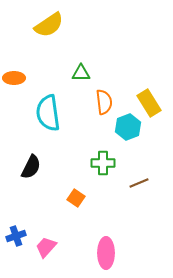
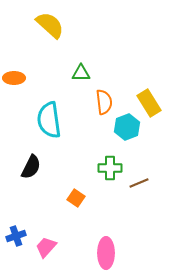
yellow semicircle: moved 1 px right; rotated 104 degrees counterclockwise
cyan semicircle: moved 1 px right, 7 px down
cyan hexagon: moved 1 px left
green cross: moved 7 px right, 5 px down
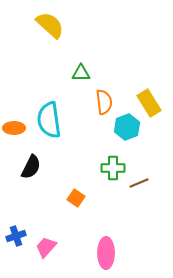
orange ellipse: moved 50 px down
green cross: moved 3 px right
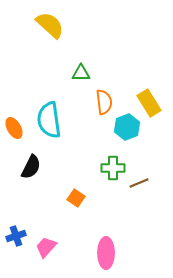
orange ellipse: rotated 60 degrees clockwise
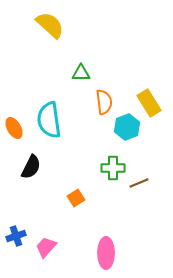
orange square: rotated 24 degrees clockwise
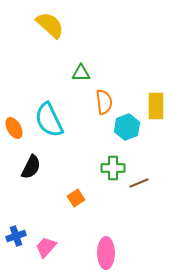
yellow rectangle: moved 7 px right, 3 px down; rotated 32 degrees clockwise
cyan semicircle: rotated 18 degrees counterclockwise
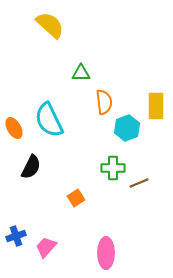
cyan hexagon: moved 1 px down
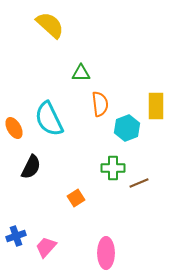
orange semicircle: moved 4 px left, 2 px down
cyan semicircle: moved 1 px up
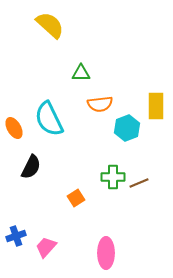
orange semicircle: rotated 90 degrees clockwise
green cross: moved 9 px down
